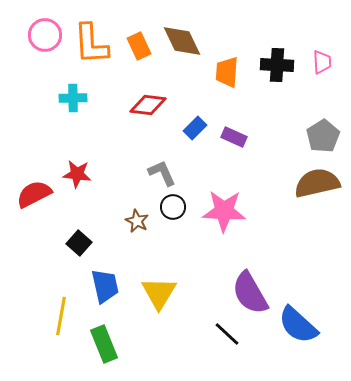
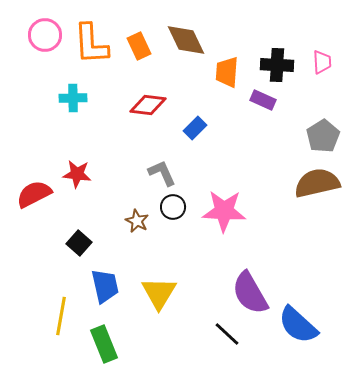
brown diamond: moved 4 px right, 1 px up
purple rectangle: moved 29 px right, 37 px up
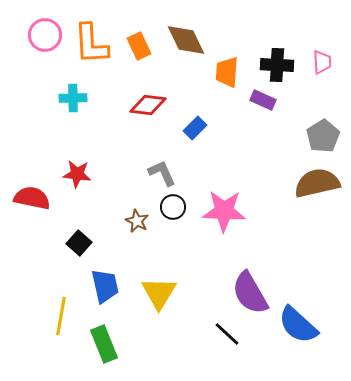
red semicircle: moved 2 px left, 4 px down; rotated 39 degrees clockwise
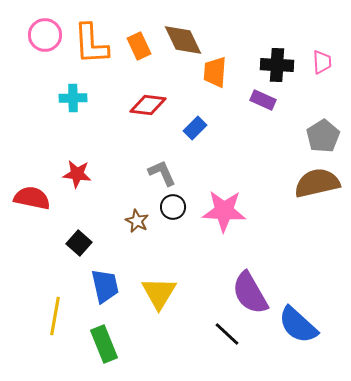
brown diamond: moved 3 px left
orange trapezoid: moved 12 px left
yellow line: moved 6 px left
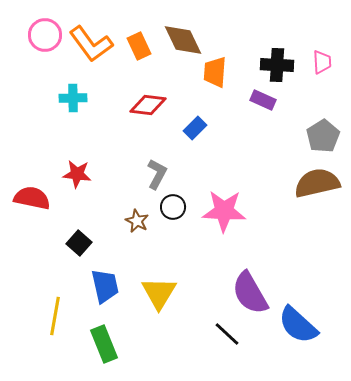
orange L-shape: rotated 33 degrees counterclockwise
gray L-shape: moved 5 px left, 1 px down; rotated 52 degrees clockwise
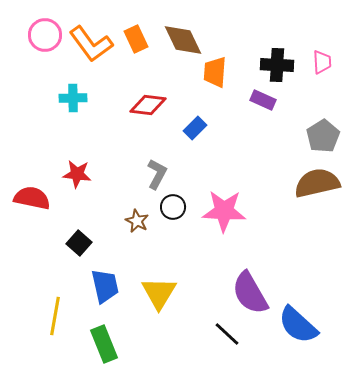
orange rectangle: moved 3 px left, 7 px up
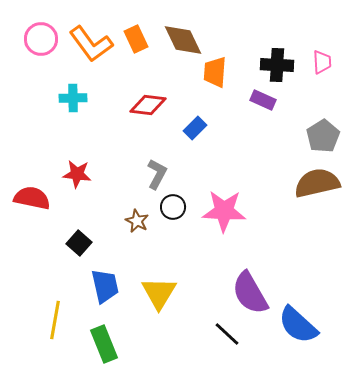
pink circle: moved 4 px left, 4 px down
yellow line: moved 4 px down
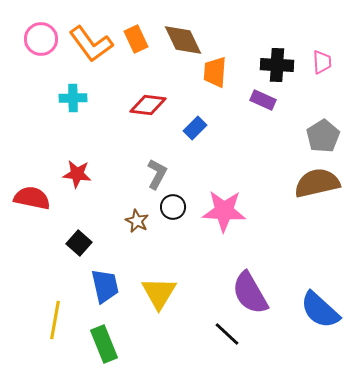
blue semicircle: moved 22 px right, 15 px up
